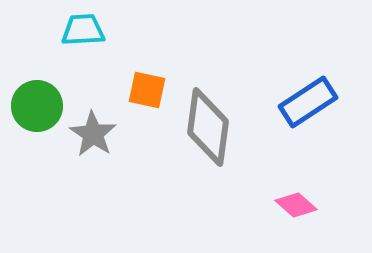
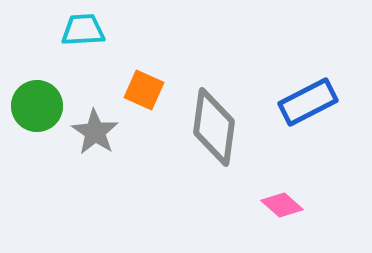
orange square: moved 3 px left; rotated 12 degrees clockwise
blue rectangle: rotated 6 degrees clockwise
gray diamond: moved 6 px right
gray star: moved 2 px right, 2 px up
pink diamond: moved 14 px left
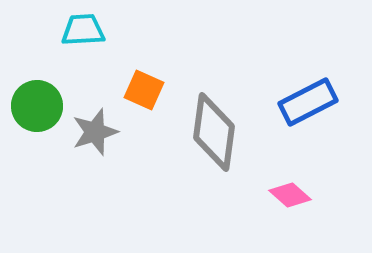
gray diamond: moved 5 px down
gray star: rotated 21 degrees clockwise
pink diamond: moved 8 px right, 10 px up
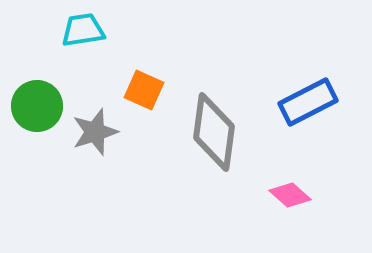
cyan trapezoid: rotated 6 degrees counterclockwise
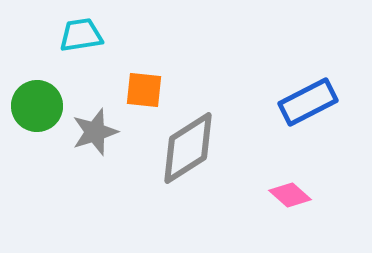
cyan trapezoid: moved 2 px left, 5 px down
orange square: rotated 18 degrees counterclockwise
gray diamond: moved 26 px left, 16 px down; rotated 50 degrees clockwise
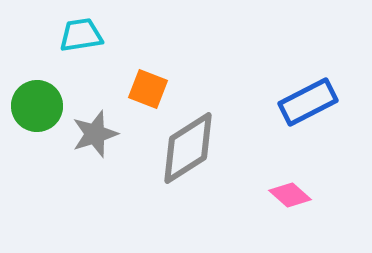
orange square: moved 4 px right, 1 px up; rotated 15 degrees clockwise
gray star: moved 2 px down
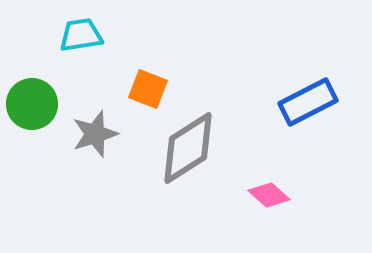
green circle: moved 5 px left, 2 px up
pink diamond: moved 21 px left
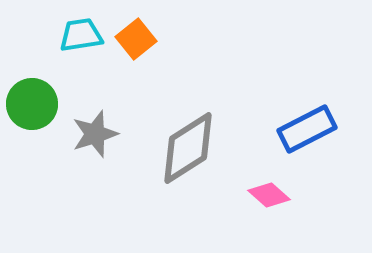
orange square: moved 12 px left, 50 px up; rotated 30 degrees clockwise
blue rectangle: moved 1 px left, 27 px down
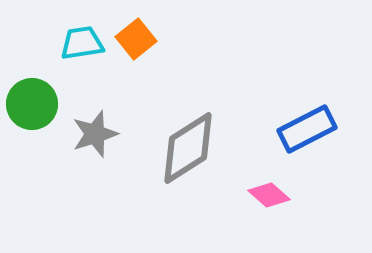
cyan trapezoid: moved 1 px right, 8 px down
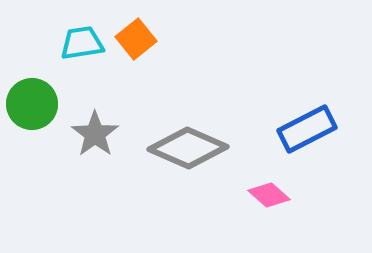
gray star: rotated 18 degrees counterclockwise
gray diamond: rotated 56 degrees clockwise
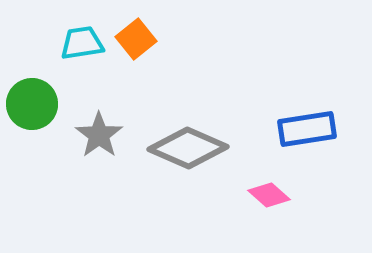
blue rectangle: rotated 18 degrees clockwise
gray star: moved 4 px right, 1 px down
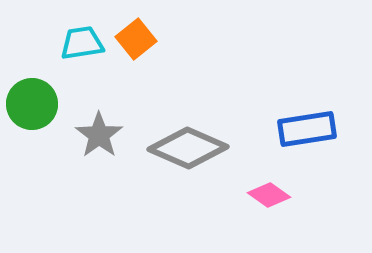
pink diamond: rotated 6 degrees counterclockwise
